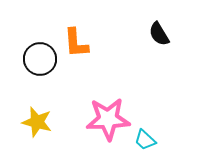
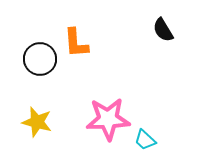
black semicircle: moved 4 px right, 4 px up
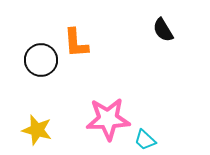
black circle: moved 1 px right, 1 px down
yellow star: moved 8 px down
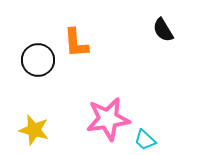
black circle: moved 3 px left
pink star: rotated 6 degrees counterclockwise
yellow star: moved 3 px left
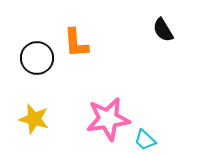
black circle: moved 1 px left, 2 px up
yellow star: moved 11 px up
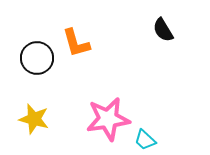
orange L-shape: rotated 12 degrees counterclockwise
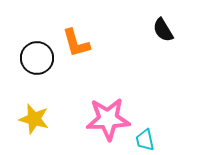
pink star: rotated 6 degrees clockwise
cyan trapezoid: rotated 35 degrees clockwise
